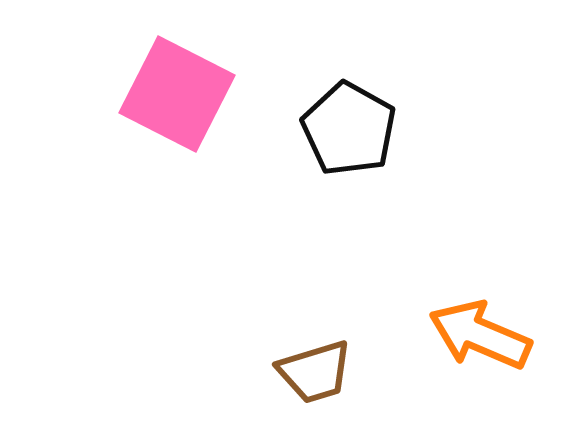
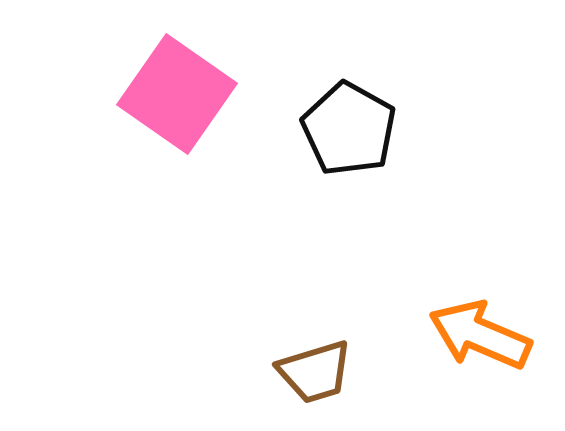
pink square: rotated 8 degrees clockwise
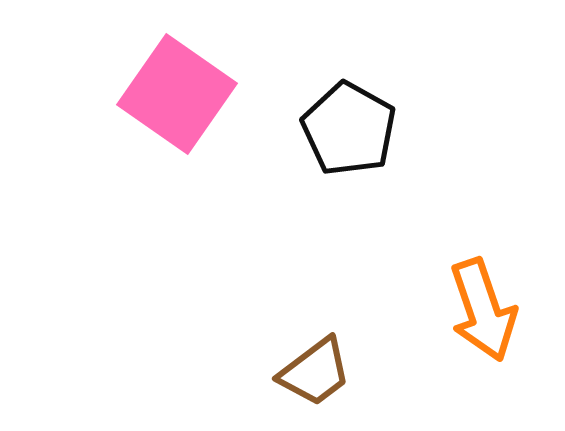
orange arrow: moved 3 px right, 25 px up; rotated 132 degrees counterclockwise
brown trapezoid: rotated 20 degrees counterclockwise
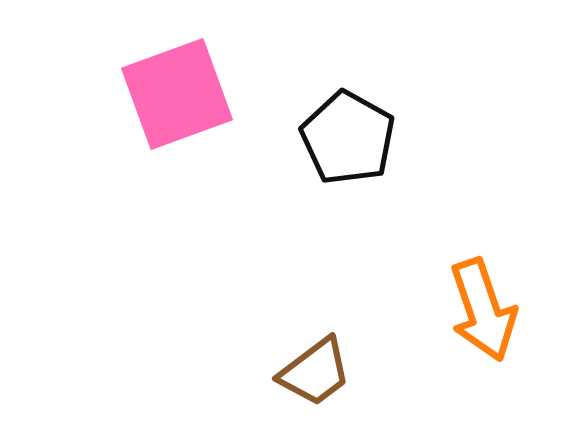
pink square: rotated 35 degrees clockwise
black pentagon: moved 1 px left, 9 px down
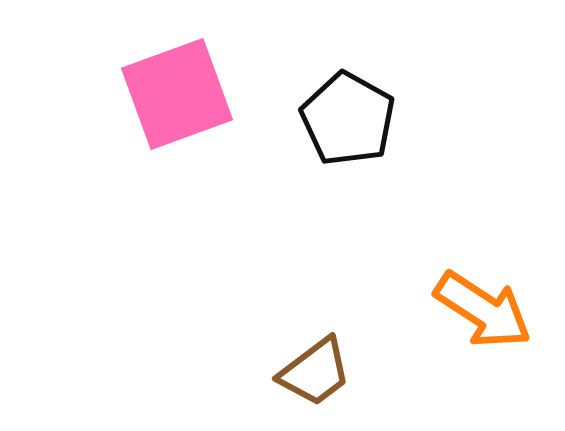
black pentagon: moved 19 px up
orange arrow: rotated 38 degrees counterclockwise
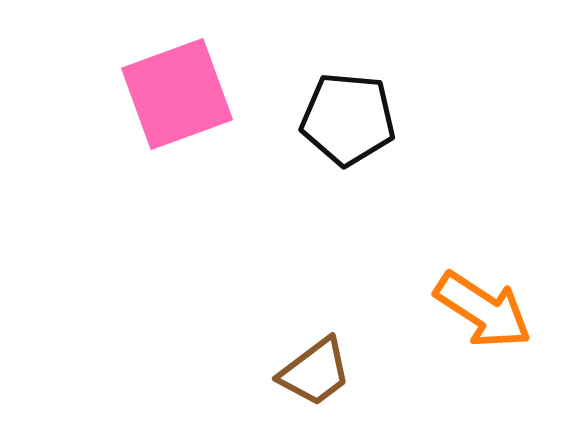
black pentagon: rotated 24 degrees counterclockwise
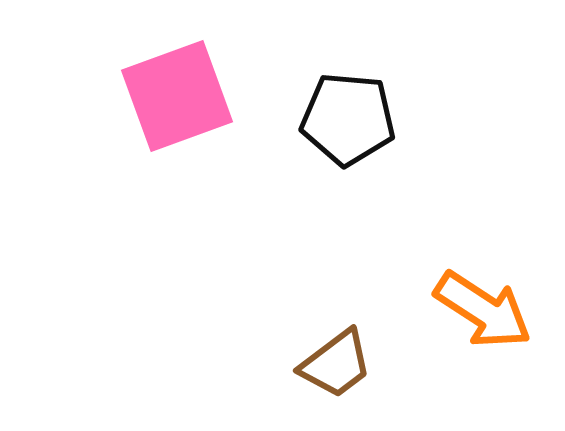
pink square: moved 2 px down
brown trapezoid: moved 21 px right, 8 px up
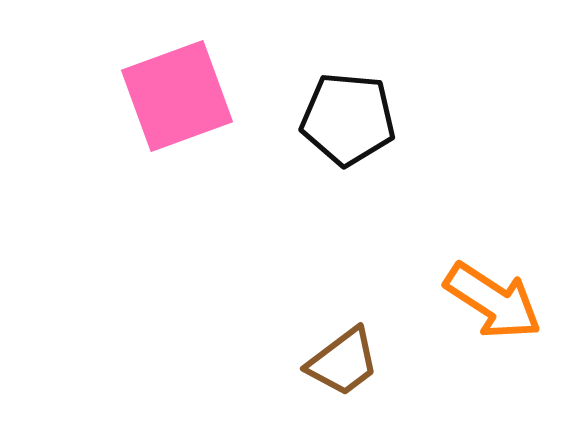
orange arrow: moved 10 px right, 9 px up
brown trapezoid: moved 7 px right, 2 px up
